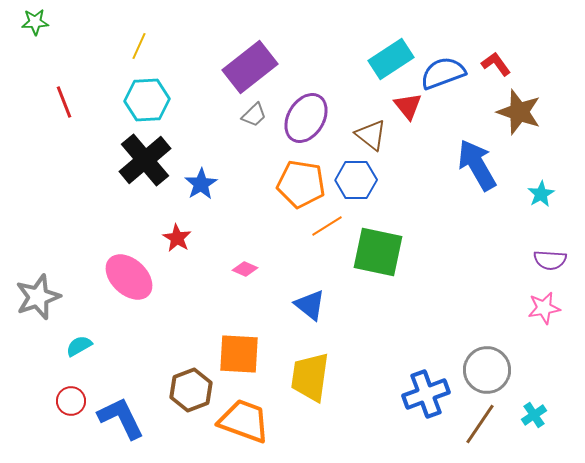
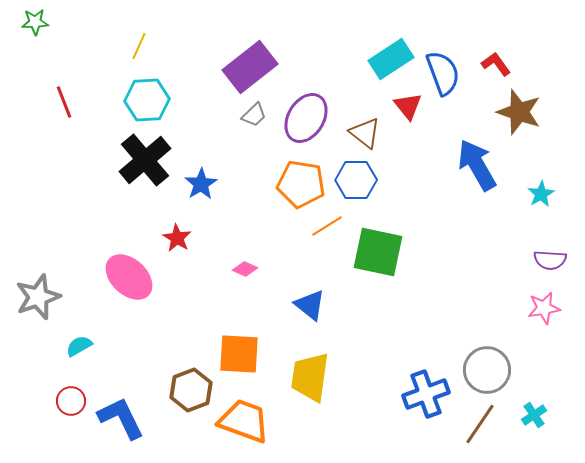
blue semicircle: rotated 90 degrees clockwise
brown triangle: moved 6 px left, 2 px up
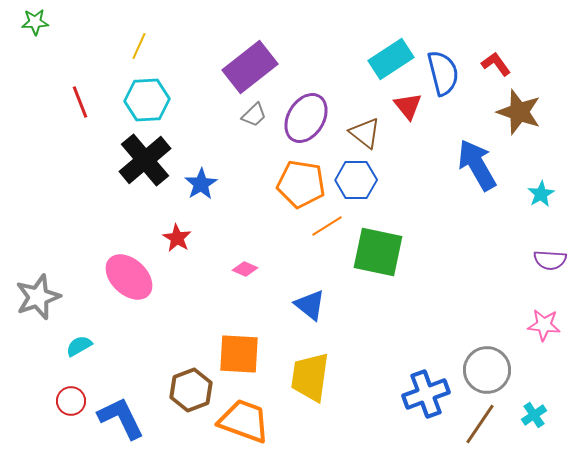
blue semicircle: rotated 6 degrees clockwise
red line: moved 16 px right
pink star: moved 17 px down; rotated 16 degrees clockwise
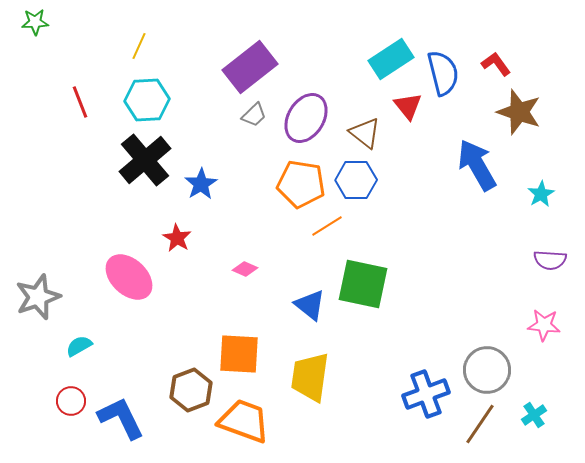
green square: moved 15 px left, 32 px down
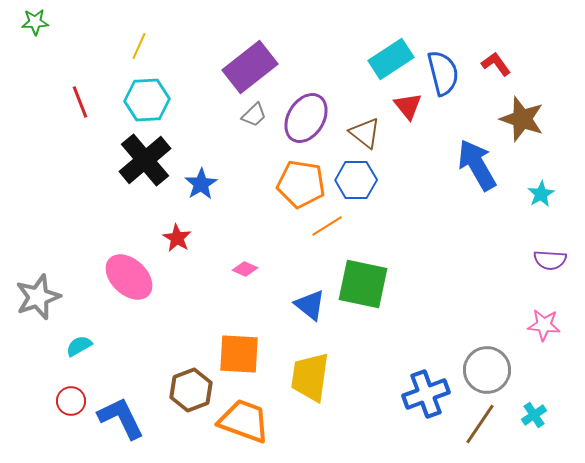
brown star: moved 3 px right, 7 px down
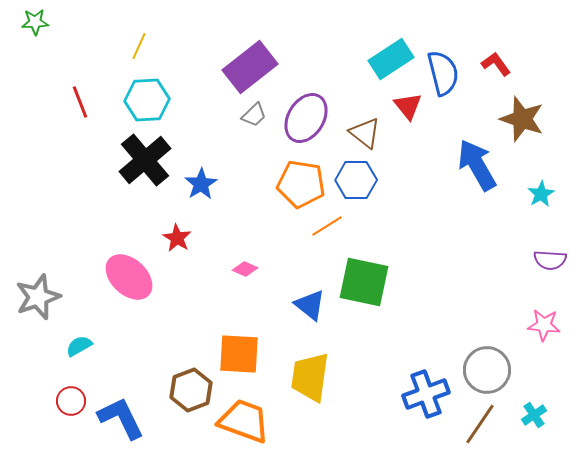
green square: moved 1 px right, 2 px up
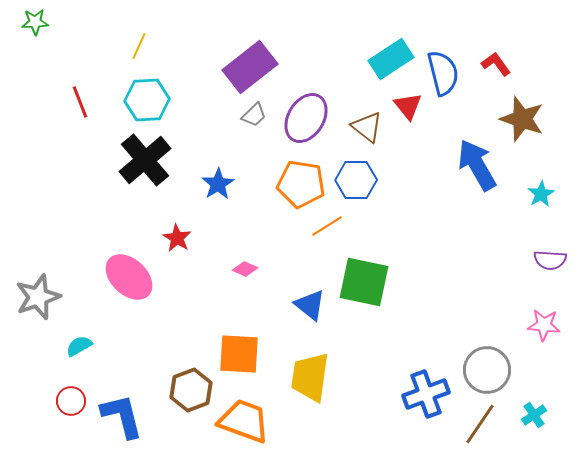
brown triangle: moved 2 px right, 6 px up
blue star: moved 17 px right
blue L-shape: moved 1 px right, 2 px up; rotated 12 degrees clockwise
